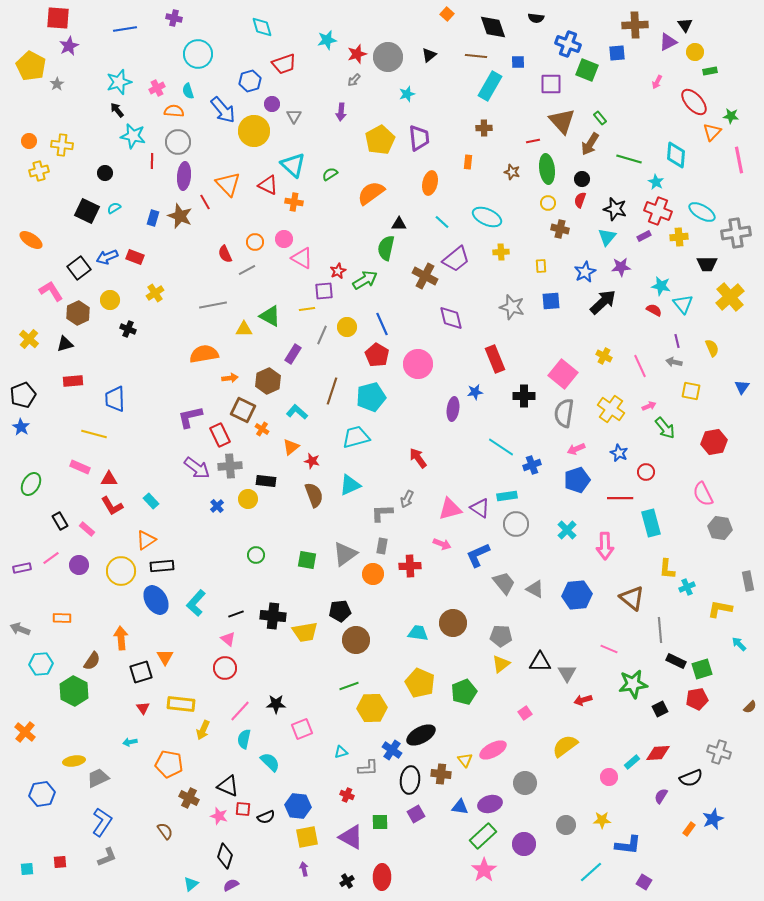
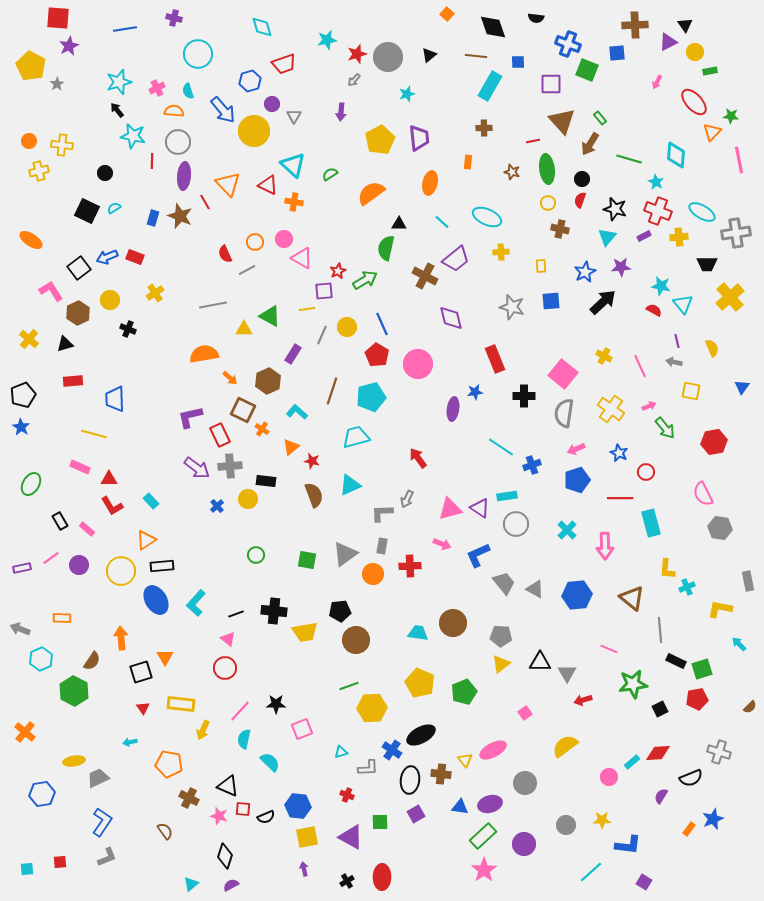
orange arrow at (230, 378): rotated 49 degrees clockwise
black cross at (273, 616): moved 1 px right, 5 px up
cyan hexagon at (41, 664): moved 5 px up; rotated 20 degrees counterclockwise
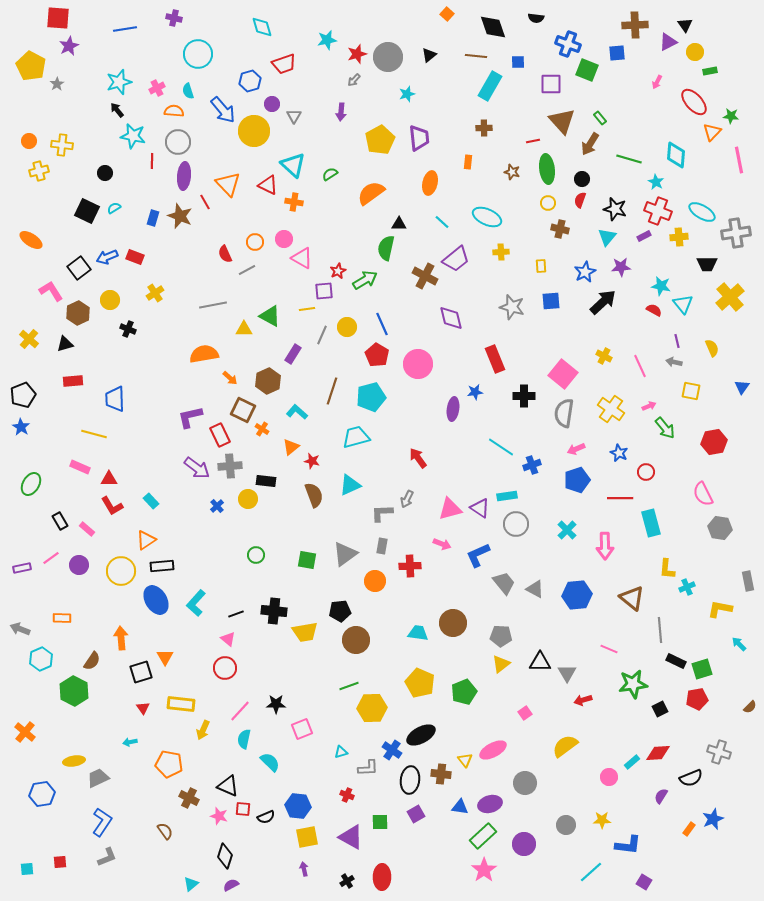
orange circle at (373, 574): moved 2 px right, 7 px down
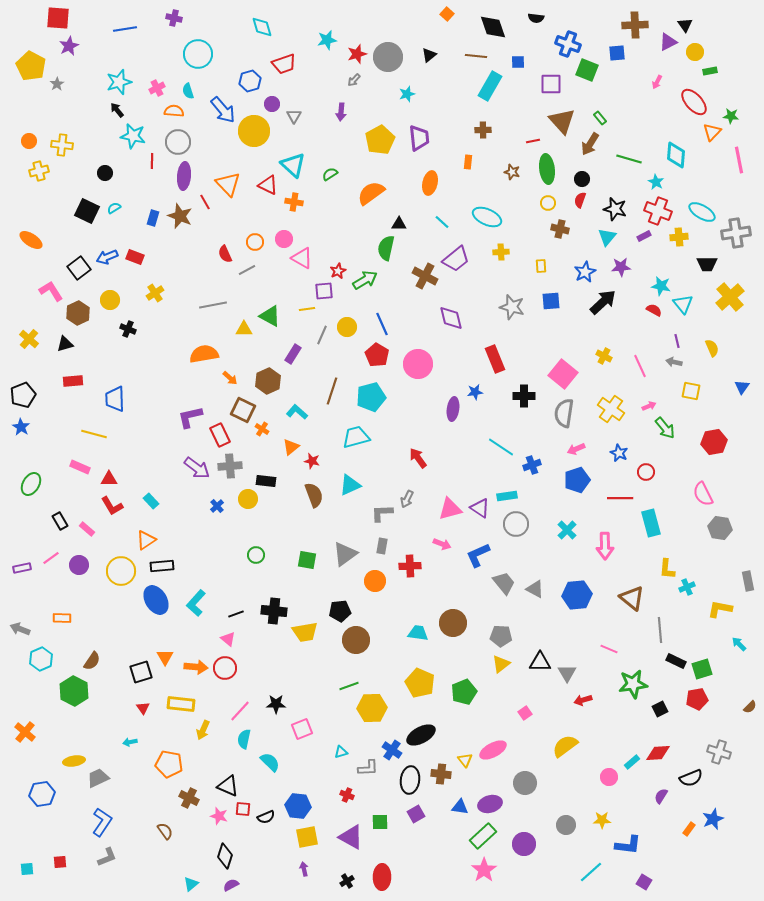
brown cross at (484, 128): moved 1 px left, 2 px down
orange arrow at (121, 638): moved 75 px right, 29 px down; rotated 100 degrees clockwise
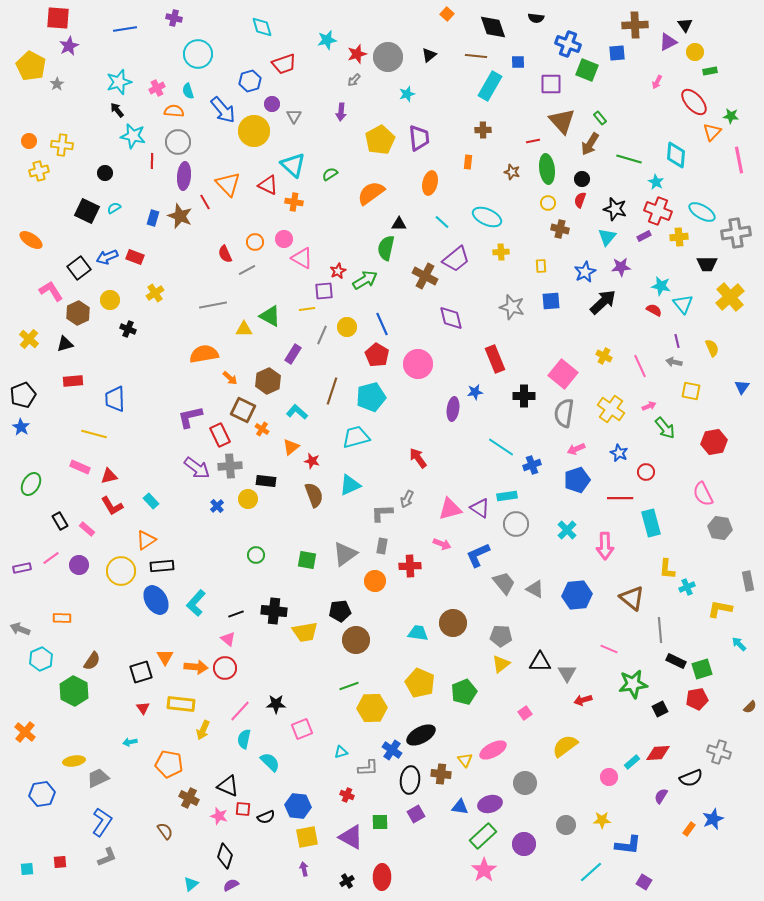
red triangle at (109, 479): moved 3 px up; rotated 12 degrees counterclockwise
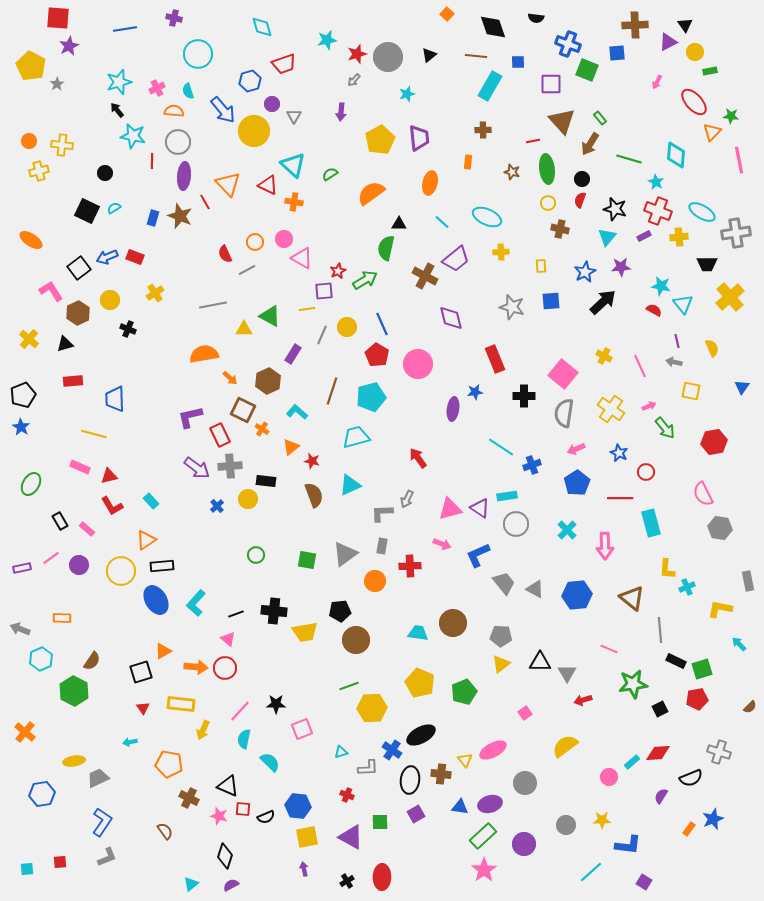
blue pentagon at (577, 480): moved 3 px down; rotated 15 degrees counterclockwise
orange triangle at (165, 657): moved 2 px left, 6 px up; rotated 30 degrees clockwise
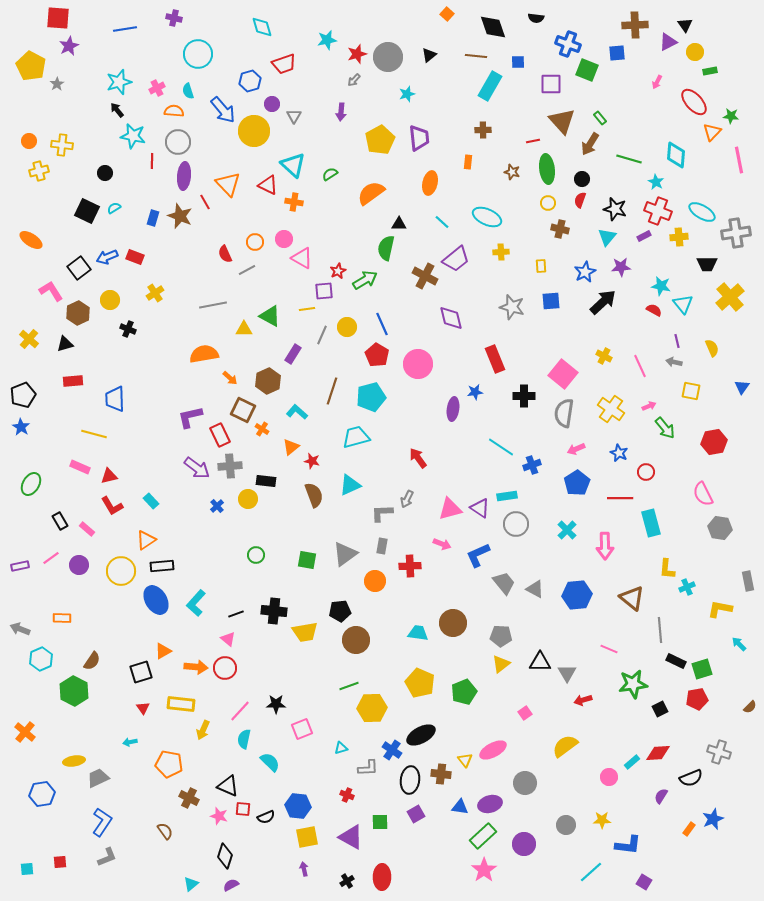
purple rectangle at (22, 568): moved 2 px left, 2 px up
cyan triangle at (341, 752): moved 4 px up
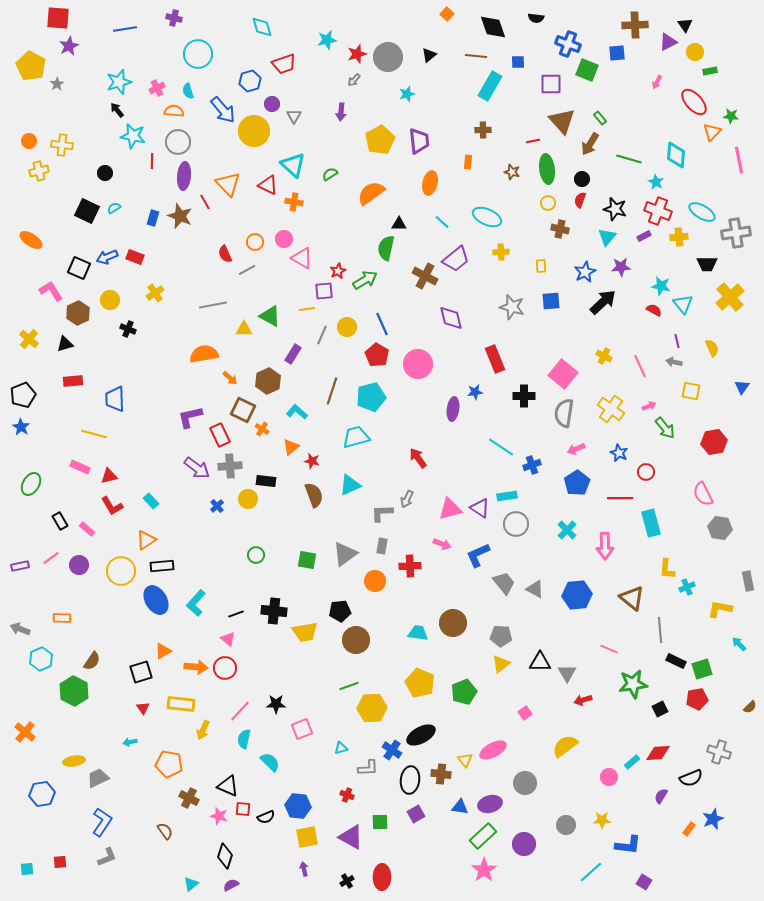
purple trapezoid at (419, 138): moved 3 px down
black square at (79, 268): rotated 30 degrees counterclockwise
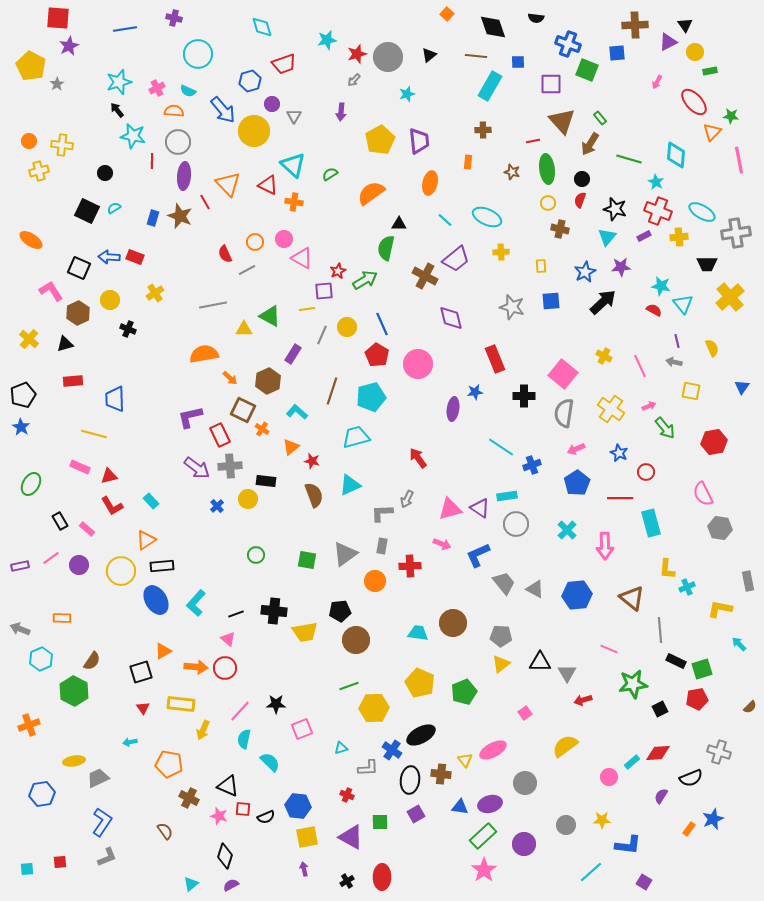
cyan semicircle at (188, 91): rotated 49 degrees counterclockwise
cyan line at (442, 222): moved 3 px right, 2 px up
blue arrow at (107, 257): moved 2 px right; rotated 25 degrees clockwise
yellow hexagon at (372, 708): moved 2 px right
orange cross at (25, 732): moved 4 px right, 7 px up; rotated 30 degrees clockwise
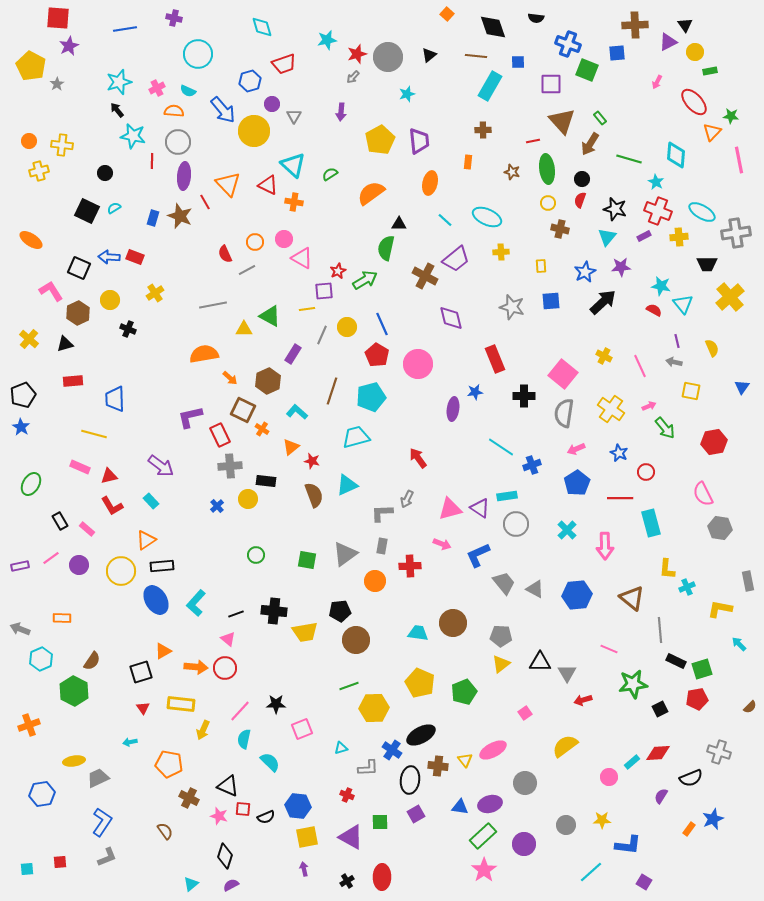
gray arrow at (354, 80): moved 1 px left, 3 px up
purple arrow at (197, 468): moved 36 px left, 2 px up
cyan triangle at (350, 485): moved 3 px left
brown cross at (441, 774): moved 3 px left, 8 px up
